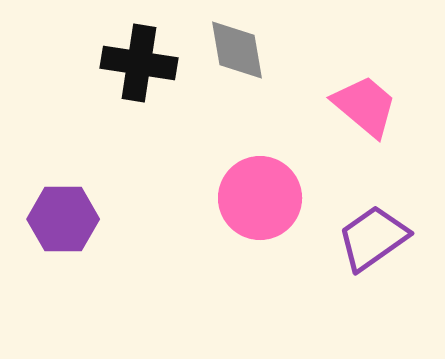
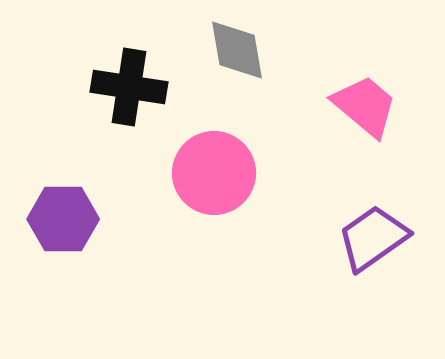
black cross: moved 10 px left, 24 px down
pink circle: moved 46 px left, 25 px up
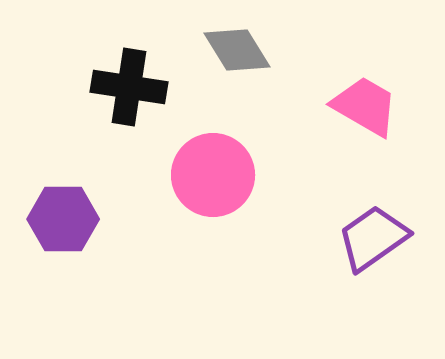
gray diamond: rotated 22 degrees counterclockwise
pink trapezoid: rotated 10 degrees counterclockwise
pink circle: moved 1 px left, 2 px down
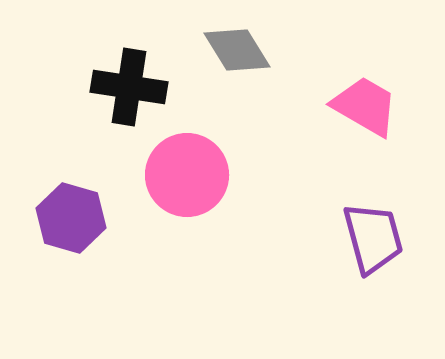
pink circle: moved 26 px left
purple hexagon: moved 8 px right, 1 px up; rotated 16 degrees clockwise
purple trapezoid: rotated 110 degrees clockwise
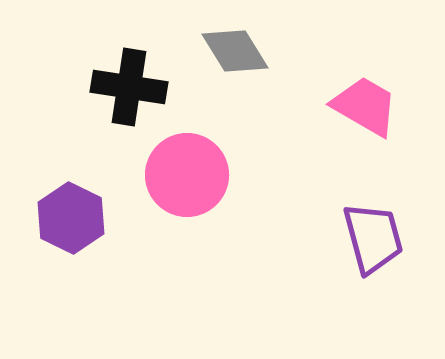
gray diamond: moved 2 px left, 1 px down
purple hexagon: rotated 10 degrees clockwise
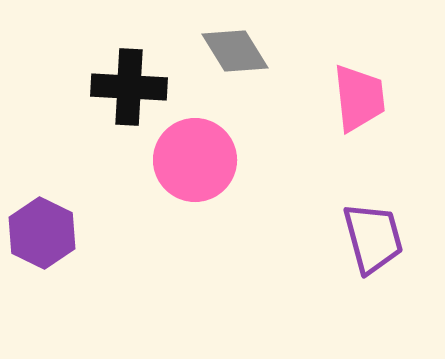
black cross: rotated 6 degrees counterclockwise
pink trapezoid: moved 6 px left, 8 px up; rotated 54 degrees clockwise
pink circle: moved 8 px right, 15 px up
purple hexagon: moved 29 px left, 15 px down
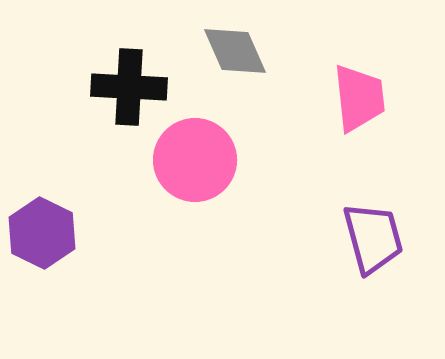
gray diamond: rotated 8 degrees clockwise
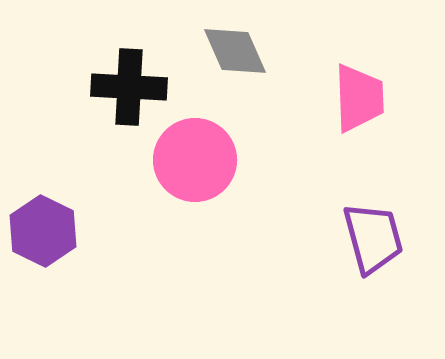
pink trapezoid: rotated 4 degrees clockwise
purple hexagon: moved 1 px right, 2 px up
